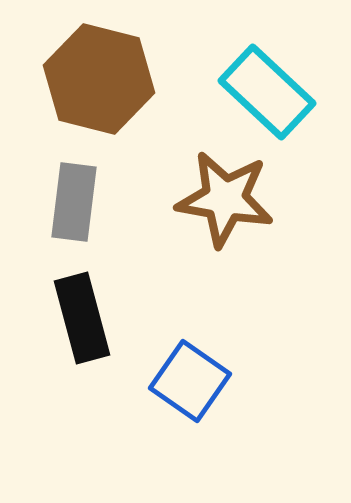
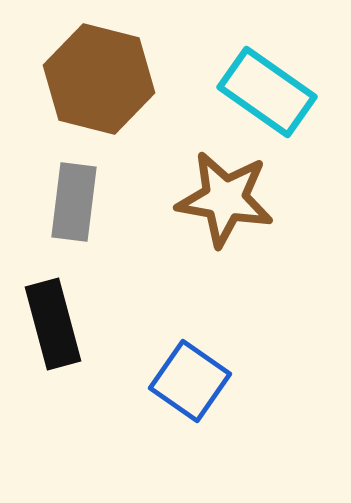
cyan rectangle: rotated 8 degrees counterclockwise
black rectangle: moved 29 px left, 6 px down
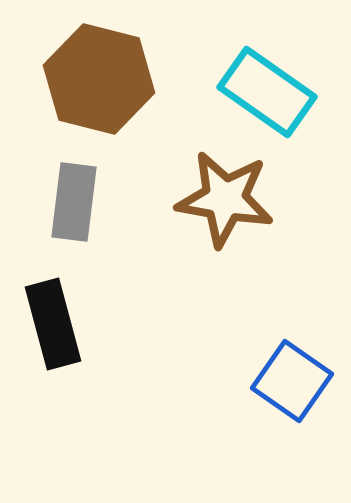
blue square: moved 102 px right
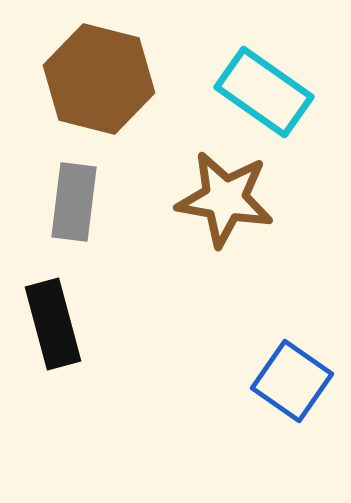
cyan rectangle: moved 3 px left
